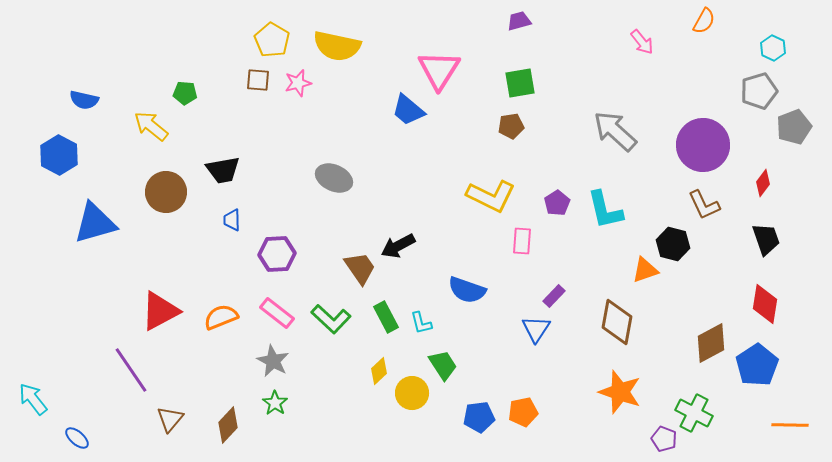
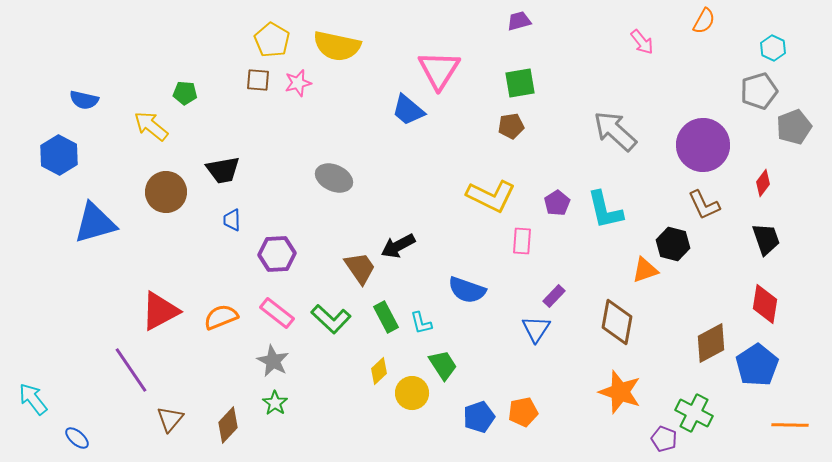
blue pentagon at (479, 417): rotated 12 degrees counterclockwise
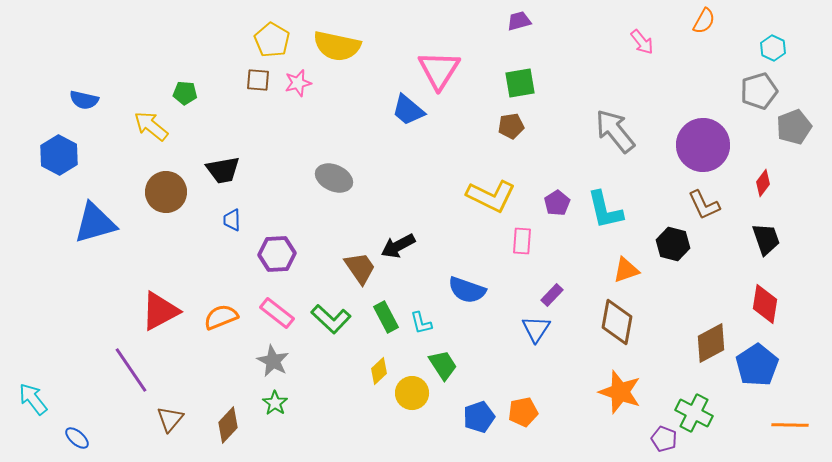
gray arrow at (615, 131): rotated 9 degrees clockwise
orange triangle at (645, 270): moved 19 px left
purple rectangle at (554, 296): moved 2 px left, 1 px up
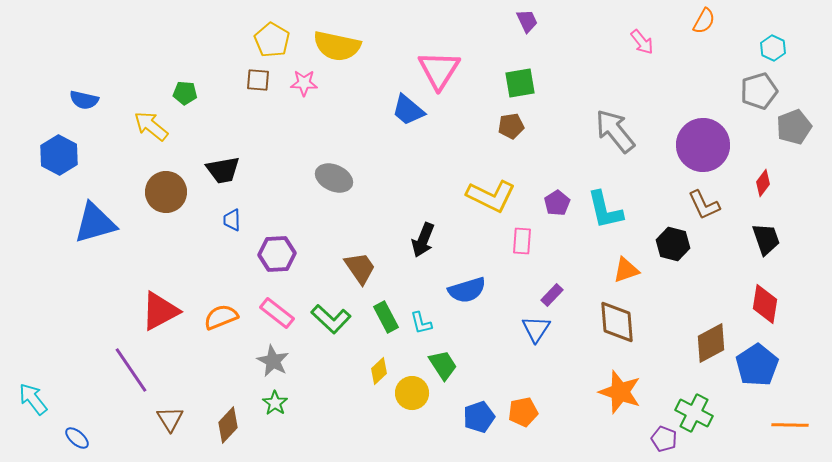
purple trapezoid at (519, 21): moved 8 px right; rotated 80 degrees clockwise
pink star at (298, 83): moved 6 px right; rotated 16 degrees clockwise
black arrow at (398, 246): moved 25 px right, 6 px up; rotated 40 degrees counterclockwise
blue semicircle at (467, 290): rotated 36 degrees counterclockwise
brown diamond at (617, 322): rotated 15 degrees counterclockwise
brown triangle at (170, 419): rotated 12 degrees counterclockwise
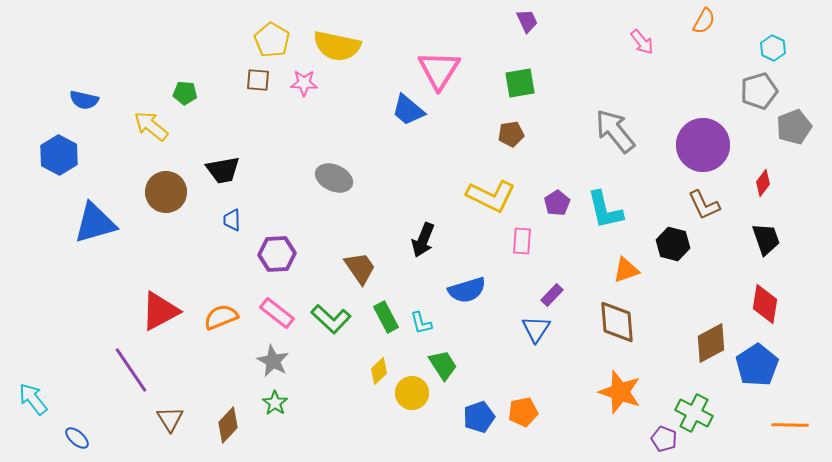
brown pentagon at (511, 126): moved 8 px down
